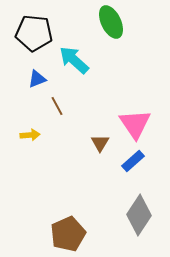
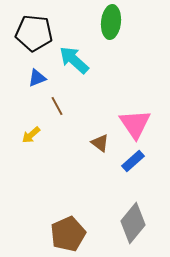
green ellipse: rotated 32 degrees clockwise
blue triangle: moved 1 px up
yellow arrow: moved 1 px right; rotated 144 degrees clockwise
brown triangle: rotated 24 degrees counterclockwise
gray diamond: moved 6 px left, 8 px down; rotated 6 degrees clockwise
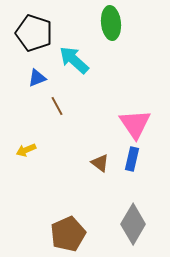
green ellipse: moved 1 px down; rotated 12 degrees counterclockwise
black pentagon: rotated 12 degrees clockwise
yellow arrow: moved 5 px left, 15 px down; rotated 18 degrees clockwise
brown triangle: moved 20 px down
blue rectangle: moved 1 px left, 2 px up; rotated 35 degrees counterclockwise
gray diamond: moved 1 px down; rotated 9 degrees counterclockwise
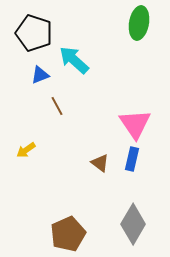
green ellipse: moved 28 px right; rotated 16 degrees clockwise
blue triangle: moved 3 px right, 3 px up
yellow arrow: rotated 12 degrees counterclockwise
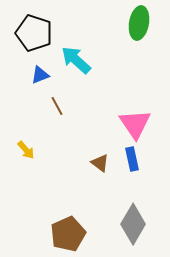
cyan arrow: moved 2 px right
yellow arrow: rotated 96 degrees counterclockwise
blue rectangle: rotated 25 degrees counterclockwise
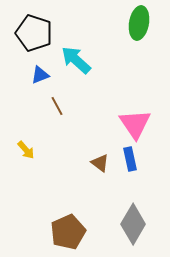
blue rectangle: moved 2 px left
brown pentagon: moved 2 px up
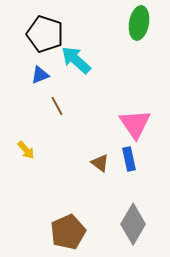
black pentagon: moved 11 px right, 1 px down
blue rectangle: moved 1 px left
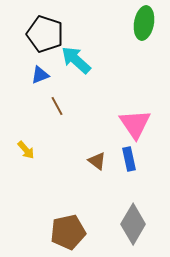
green ellipse: moved 5 px right
brown triangle: moved 3 px left, 2 px up
brown pentagon: rotated 12 degrees clockwise
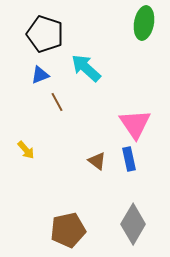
cyan arrow: moved 10 px right, 8 px down
brown line: moved 4 px up
brown pentagon: moved 2 px up
